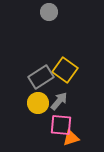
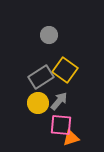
gray circle: moved 23 px down
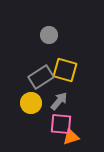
yellow square: rotated 20 degrees counterclockwise
yellow circle: moved 7 px left
pink square: moved 1 px up
orange triangle: moved 1 px up
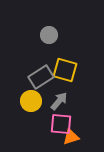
yellow circle: moved 2 px up
